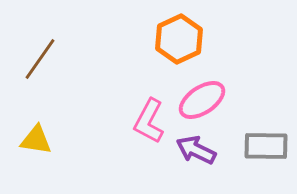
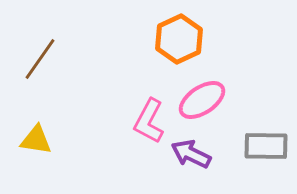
purple arrow: moved 5 px left, 4 px down
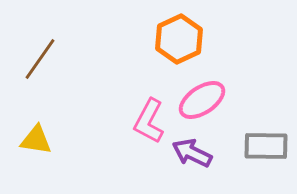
purple arrow: moved 1 px right, 1 px up
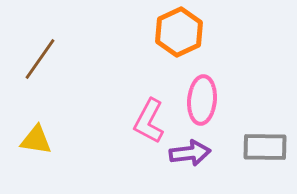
orange hexagon: moved 7 px up
pink ellipse: rotated 51 degrees counterclockwise
gray rectangle: moved 1 px left, 1 px down
purple arrow: moved 2 px left; rotated 147 degrees clockwise
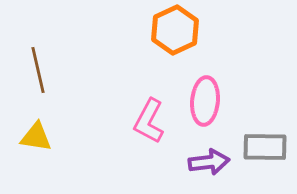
orange hexagon: moved 4 px left, 2 px up
brown line: moved 2 px left, 11 px down; rotated 48 degrees counterclockwise
pink ellipse: moved 3 px right, 1 px down
yellow triangle: moved 3 px up
purple arrow: moved 19 px right, 9 px down
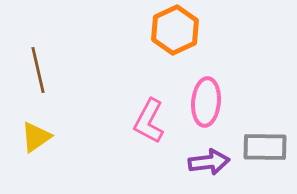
pink ellipse: moved 1 px right, 1 px down
yellow triangle: rotated 44 degrees counterclockwise
